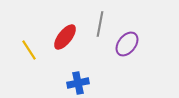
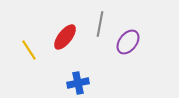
purple ellipse: moved 1 px right, 2 px up
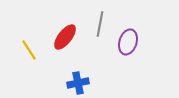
purple ellipse: rotated 20 degrees counterclockwise
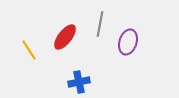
blue cross: moved 1 px right, 1 px up
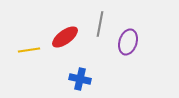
red ellipse: rotated 16 degrees clockwise
yellow line: rotated 65 degrees counterclockwise
blue cross: moved 1 px right, 3 px up; rotated 25 degrees clockwise
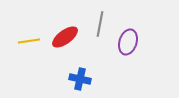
yellow line: moved 9 px up
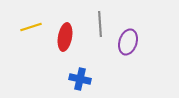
gray line: rotated 15 degrees counterclockwise
red ellipse: rotated 44 degrees counterclockwise
yellow line: moved 2 px right, 14 px up; rotated 10 degrees counterclockwise
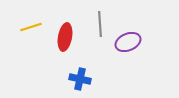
purple ellipse: rotated 50 degrees clockwise
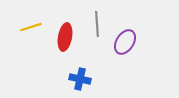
gray line: moved 3 px left
purple ellipse: moved 3 px left; rotated 35 degrees counterclockwise
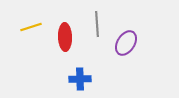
red ellipse: rotated 12 degrees counterclockwise
purple ellipse: moved 1 px right, 1 px down
blue cross: rotated 15 degrees counterclockwise
